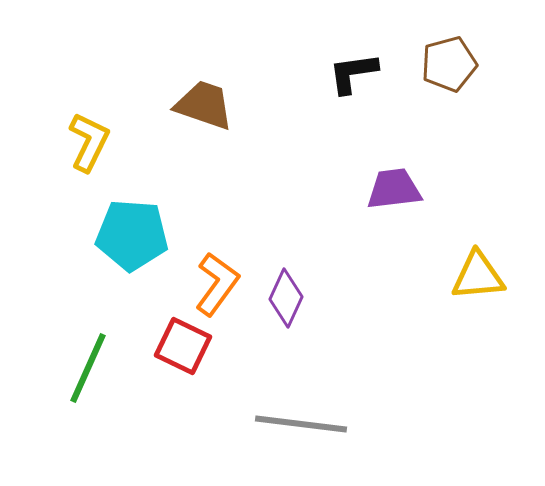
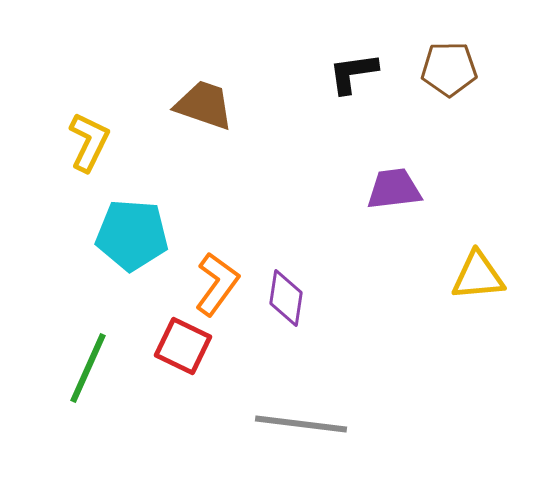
brown pentagon: moved 5 px down; rotated 14 degrees clockwise
purple diamond: rotated 16 degrees counterclockwise
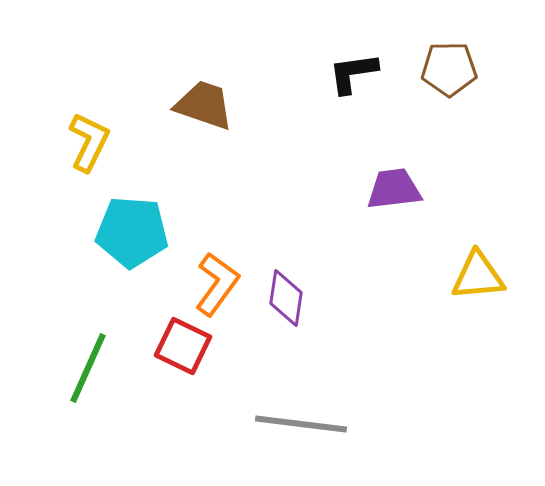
cyan pentagon: moved 3 px up
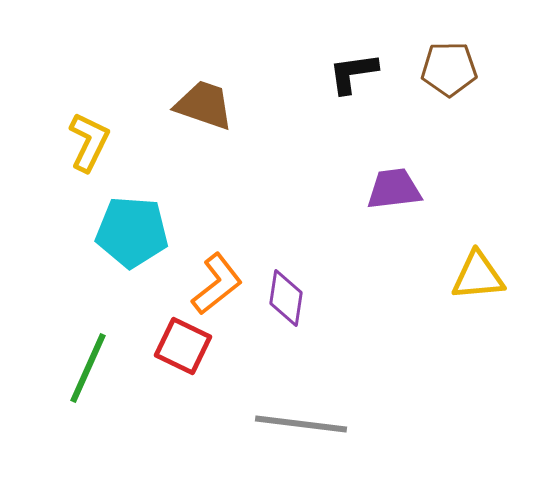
orange L-shape: rotated 16 degrees clockwise
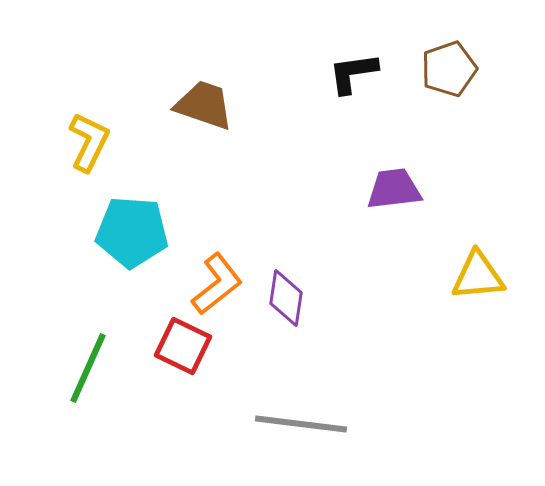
brown pentagon: rotated 18 degrees counterclockwise
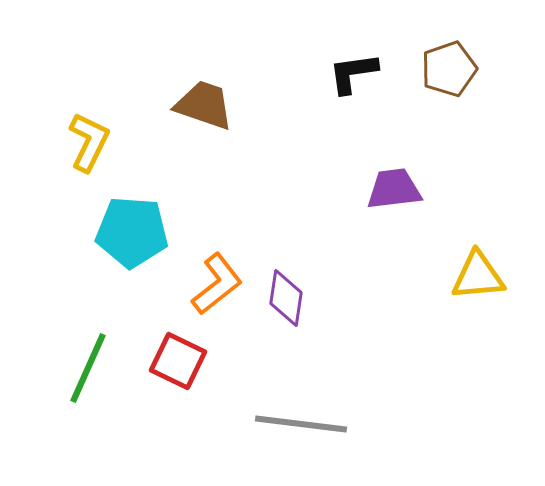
red square: moved 5 px left, 15 px down
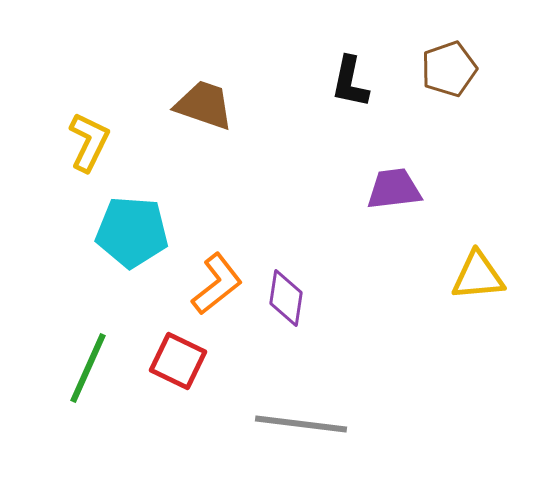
black L-shape: moved 3 px left, 9 px down; rotated 70 degrees counterclockwise
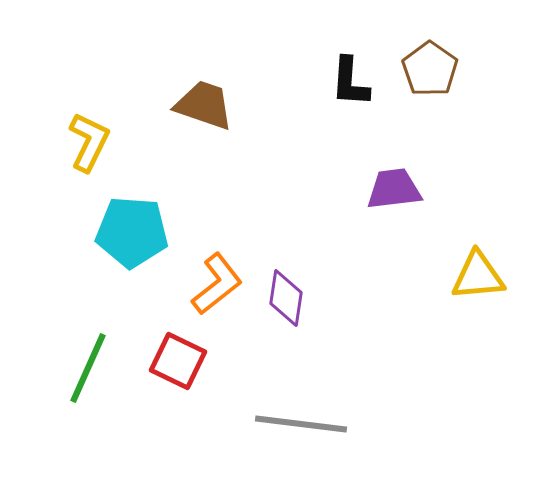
brown pentagon: moved 19 px left; rotated 18 degrees counterclockwise
black L-shape: rotated 8 degrees counterclockwise
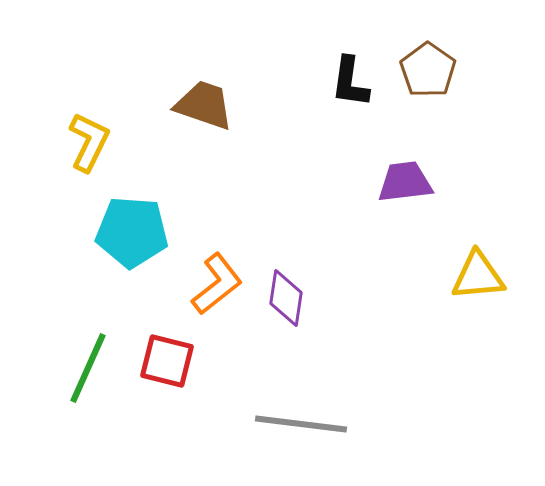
brown pentagon: moved 2 px left, 1 px down
black L-shape: rotated 4 degrees clockwise
purple trapezoid: moved 11 px right, 7 px up
red square: moved 11 px left; rotated 12 degrees counterclockwise
